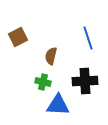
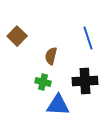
brown square: moved 1 px left, 1 px up; rotated 18 degrees counterclockwise
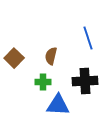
brown square: moved 3 px left, 22 px down
green cross: rotated 14 degrees counterclockwise
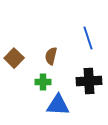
black cross: moved 4 px right
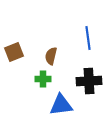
blue line: rotated 10 degrees clockwise
brown square: moved 6 px up; rotated 24 degrees clockwise
green cross: moved 3 px up
blue triangle: moved 3 px right; rotated 10 degrees counterclockwise
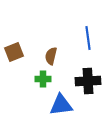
black cross: moved 1 px left
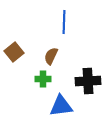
blue line: moved 24 px left, 16 px up; rotated 10 degrees clockwise
brown square: rotated 18 degrees counterclockwise
brown semicircle: rotated 12 degrees clockwise
blue triangle: moved 1 px down
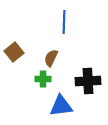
brown semicircle: moved 2 px down
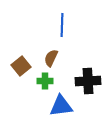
blue line: moved 2 px left, 3 px down
brown square: moved 7 px right, 14 px down
green cross: moved 2 px right, 2 px down
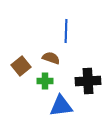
blue line: moved 4 px right, 6 px down
brown semicircle: rotated 84 degrees clockwise
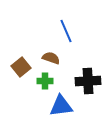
blue line: rotated 25 degrees counterclockwise
brown square: moved 1 px down
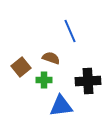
blue line: moved 4 px right
green cross: moved 1 px left, 1 px up
